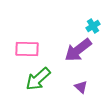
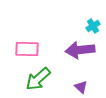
purple arrow: moved 2 px right; rotated 32 degrees clockwise
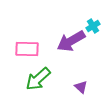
purple arrow: moved 9 px left, 9 px up; rotated 24 degrees counterclockwise
